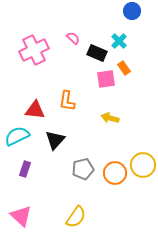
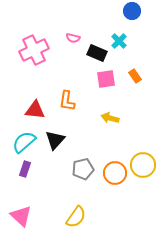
pink semicircle: rotated 152 degrees clockwise
orange rectangle: moved 11 px right, 8 px down
cyan semicircle: moved 7 px right, 6 px down; rotated 15 degrees counterclockwise
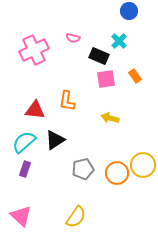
blue circle: moved 3 px left
black rectangle: moved 2 px right, 3 px down
black triangle: rotated 15 degrees clockwise
orange circle: moved 2 px right
